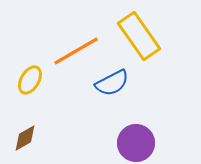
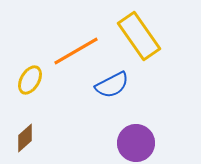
blue semicircle: moved 2 px down
brown diamond: rotated 12 degrees counterclockwise
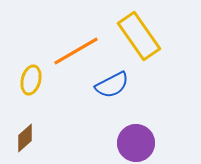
yellow ellipse: moved 1 px right; rotated 16 degrees counterclockwise
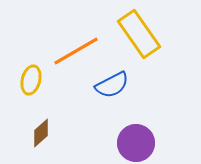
yellow rectangle: moved 2 px up
brown diamond: moved 16 px right, 5 px up
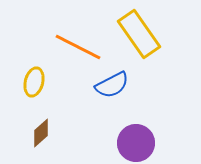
orange line: moved 2 px right, 4 px up; rotated 57 degrees clockwise
yellow ellipse: moved 3 px right, 2 px down
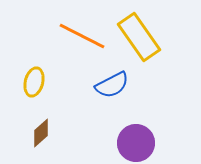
yellow rectangle: moved 3 px down
orange line: moved 4 px right, 11 px up
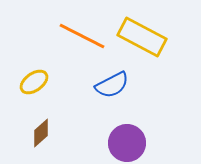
yellow rectangle: moved 3 px right; rotated 27 degrees counterclockwise
yellow ellipse: rotated 40 degrees clockwise
purple circle: moved 9 px left
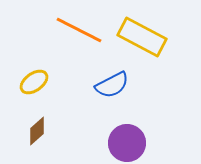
orange line: moved 3 px left, 6 px up
brown diamond: moved 4 px left, 2 px up
